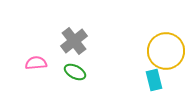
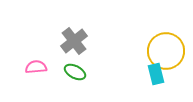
pink semicircle: moved 4 px down
cyan rectangle: moved 2 px right, 6 px up
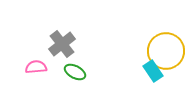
gray cross: moved 12 px left, 3 px down
cyan rectangle: moved 3 px left, 3 px up; rotated 20 degrees counterclockwise
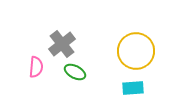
yellow circle: moved 30 px left
pink semicircle: rotated 100 degrees clockwise
cyan rectangle: moved 20 px left, 17 px down; rotated 60 degrees counterclockwise
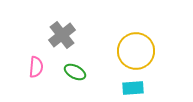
gray cross: moved 9 px up
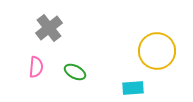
gray cross: moved 13 px left, 7 px up
yellow circle: moved 21 px right
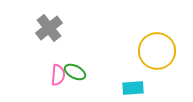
pink semicircle: moved 22 px right, 8 px down
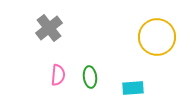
yellow circle: moved 14 px up
green ellipse: moved 15 px right, 5 px down; rotated 55 degrees clockwise
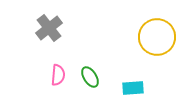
green ellipse: rotated 25 degrees counterclockwise
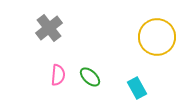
green ellipse: rotated 15 degrees counterclockwise
cyan rectangle: moved 4 px right; rotated 65 degrees clockwise
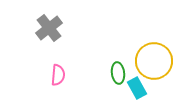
yellow circle: moved 3 px left, 24 px down
green ellipse: moved 28 px right, 4 px up; rotated 40 degrees clockwise
